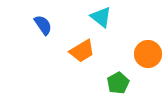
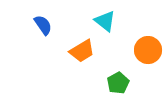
cyan triangle: moved 4 px right, 4 px down
orange circle: moved 4 px up
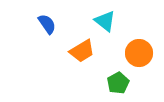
blue semicircle: moved 4 px right, 1 px up
orange circle: moved 9 px left, 3 px down
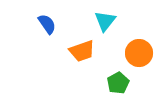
cyan triangle: rotated 30 degrees clockwise
orange trapezoid: rotated 12 degrees clockwise
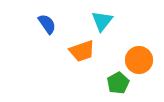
cyan triangle: moved 3 px left
orange circle: moved 7 px down
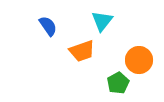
blue semicircle: moved 1 px right, 2 px down
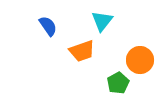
orange circle: moved 1 px right
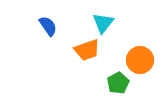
cyan triangle: moved 1 px right, 2 px down
orange trapezoid: moved 5 px right, 1 px up
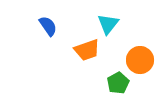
cyan triangle: moved 5 px right, 1 px down
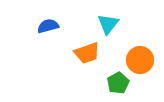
blue semicircle: rotated 70 degrees counterclockwise
orange trapezoid: moved 3 px down
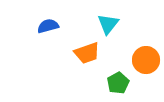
orange circle: moved 6 px right
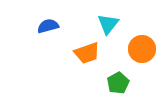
orange circle: moved 4 px left, 11 px up
